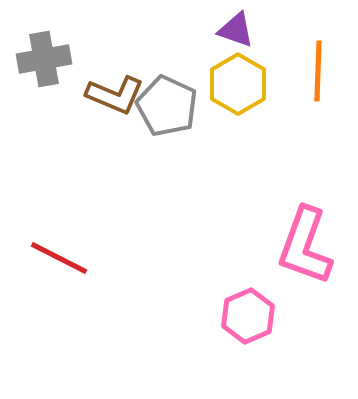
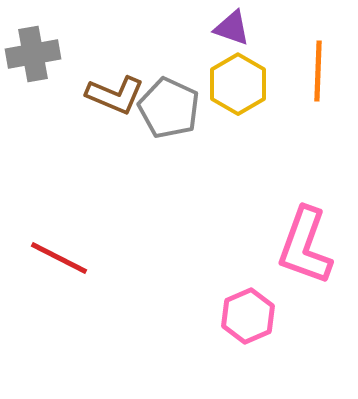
purple triangle: moved 4 px left, 2 px up
gray cross: moved 11 px left, 5 px up
gray pentagon: moved 2 px right, 2 px down
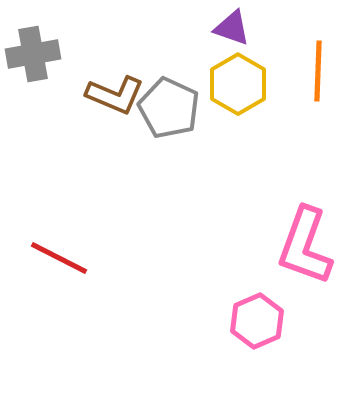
pink hexagon: moved 9 px right, 5 px down
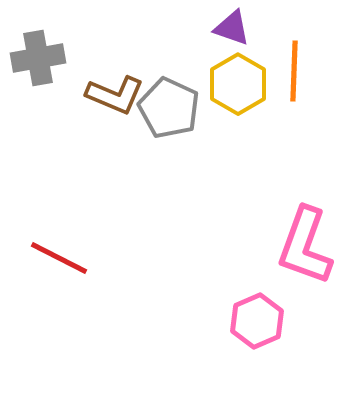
gray cross: moved 5 px right, 4 px down
orange line: moved 24 px left
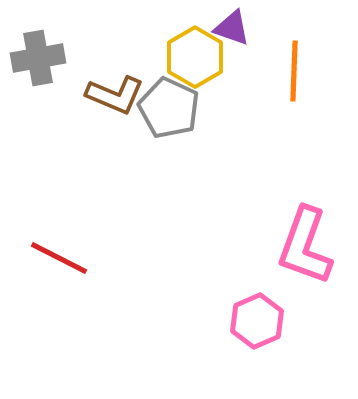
yellow hexagon: moved 43 px left, 27 px up
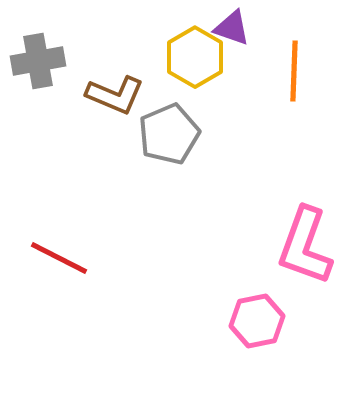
gray cross: moved 3 px down
gray pentagon: moved 26 px down; rotated 24 degrees clockwise
pink hexagon: rotated 12 degrees clockwise
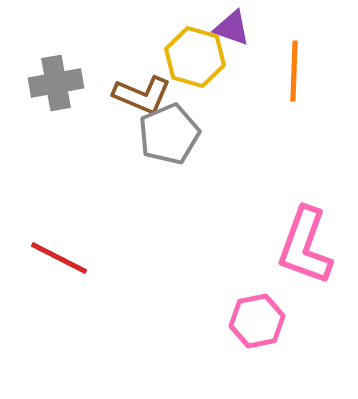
yellow hexagon: rotated 14 degrees counterclockwise
gray cross: moved 18 px right, 22 px down
brown L-shape: moved 27 px right
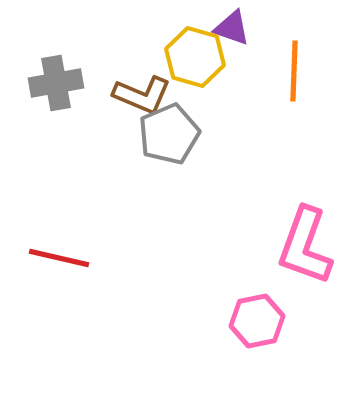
red line: rotated 14 degrees counterclockwise
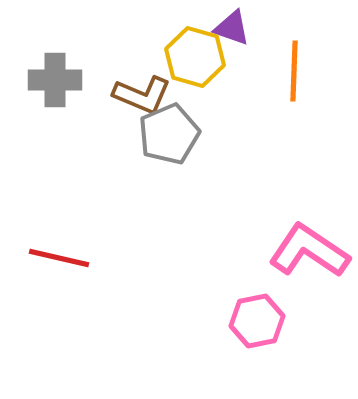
gray cross: moved 1 px left, 3 px up; rotated 10 degrees clockwise
pink L-shape: moved 4 px right, 5 px down; rotated 104 degrees clockwise
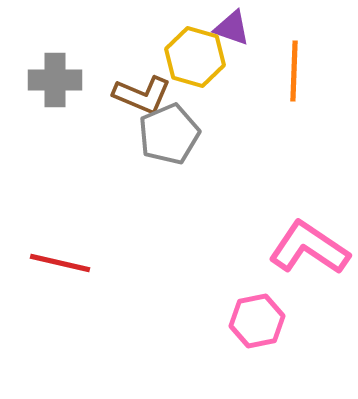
pink L-shape: moved 3 px up
red line: moved 1 px right, 5 px down
